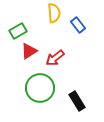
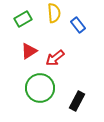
green rectangle: moved 5 px right, 12 px up
black rectangle: rotated 60 degrees clockwise
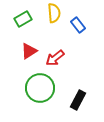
black rectangle: moved 1 px right, 1 px up
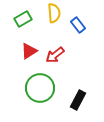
red arrow: moved 3 px up
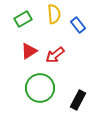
yellow semicircle: moved 1 px down
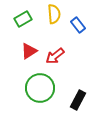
red arrow: moved 1 px down
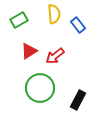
green rectangle: moved 4 px left, 1 px down
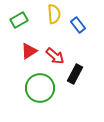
red arrow: rotated 102 degrees counterclockwise
black rectangle: moved 3 px left, 26 px up
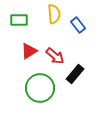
green rectangle: rotated 30 degrees clockwise
black rectangle: rotated 12 degrees clockwise
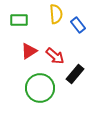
yellow semicircle: moved 2 px right
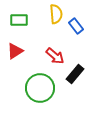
blue rectangle: moved 2 px left, 1 px down
red triangle: moved 14 px left
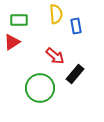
blue rectangle: rotated 28 degrees clockwise
red triangle: moved 3 px left, 9 px up
